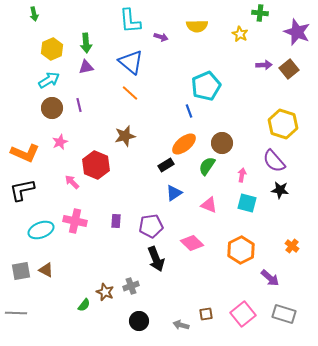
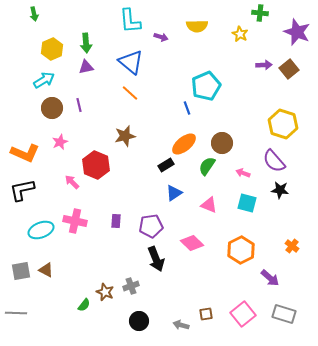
cyan arrow at (49, 80): moved 5 px left
blue line at (189, 111): moved 2 px left, 3 px up
pink arrow at (242, 175): moved 1 px right, 2 px up; rotated 80 degrees counterclockwise
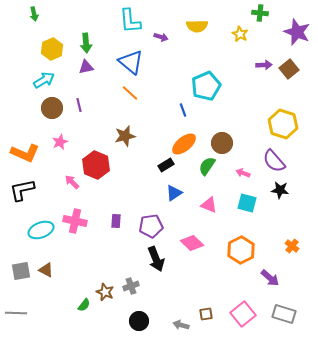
blue line at (187, 108): moved 4 px left, 2 px down
